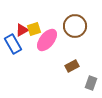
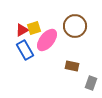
yellow square: moved 1 px up
blue rectangle: moved 12 px right, 6 px down
brown rectangle: rotated 40 degrees clockwise
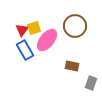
red triangle: rotated 24 degrees counterclockwise
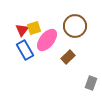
brown rectangle: moved 4 px left, 9 px up; rotated 56 degrees counterclockwise
